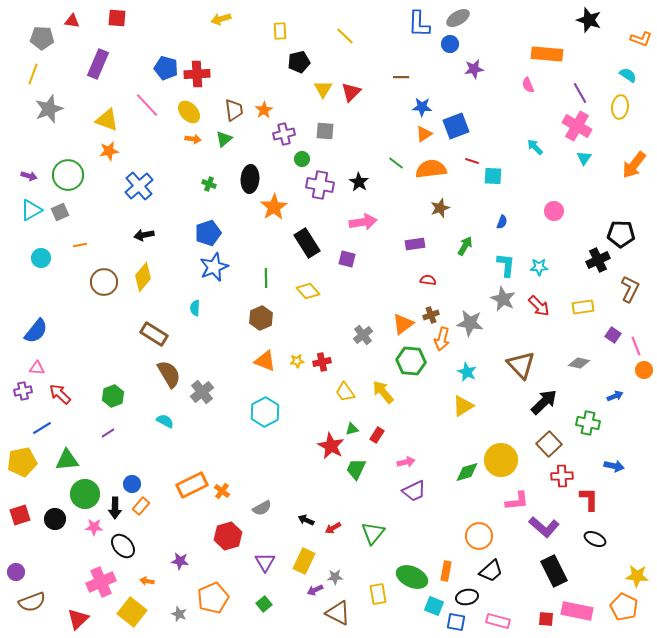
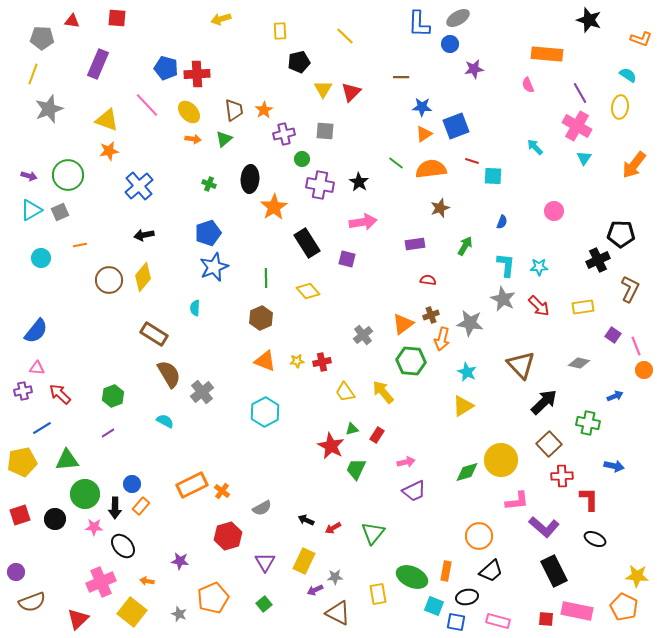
brown circle at (104, 282): moved 5 px right, 2 px up
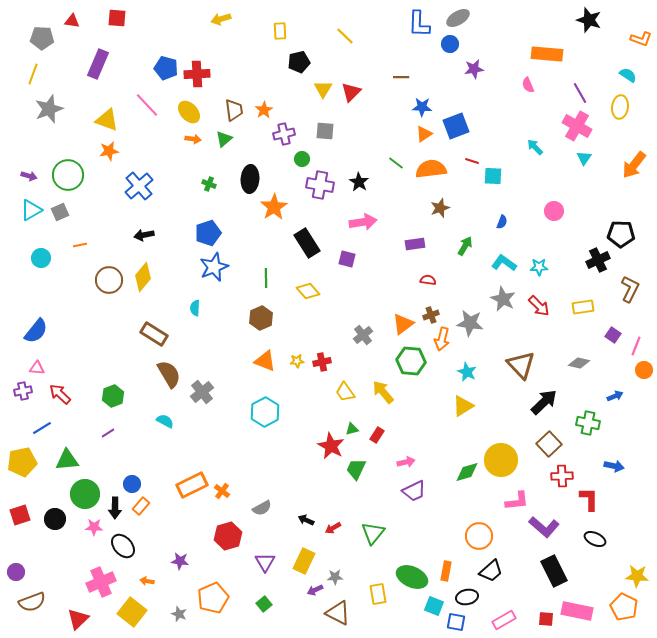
cyan L-shape at (506, 265): moved 2 px left, 2 px up; rotated 60 degrees counterclockwise
pink line at (636, 346): rotated 42 degrees clockwise
pink rectangle at (498, 621): moved 6 px right, 1 px up; rotated 45 degrees counterclockwise
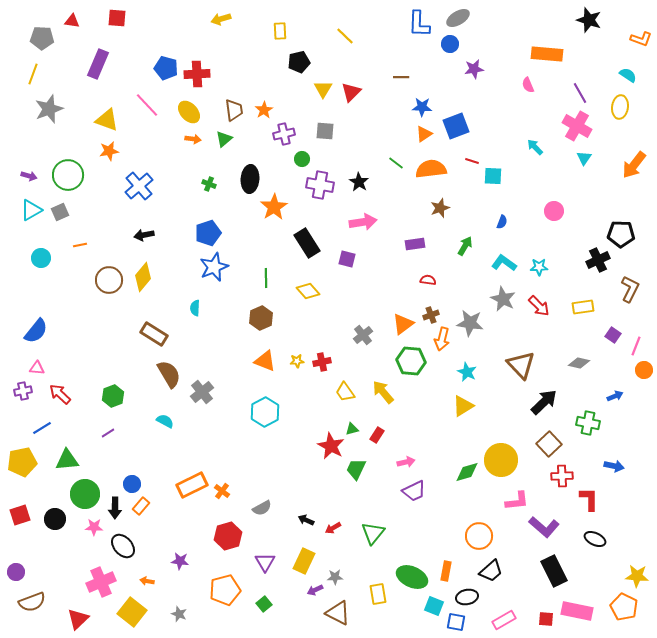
orange pentagon at (213, 598): moved 12 px right, 8 px up; rotated 8 degrees clockwise
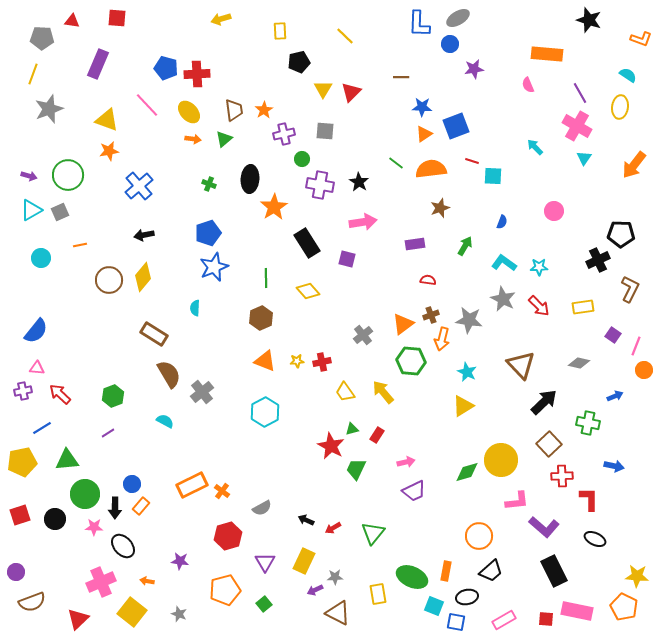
gray star at (470, 323): moved 1 px left, 3 px up
